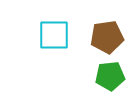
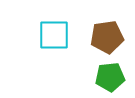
green pentagon: moved 1 px down
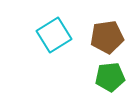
cyan square: rotated 32 degrees counterclockwise
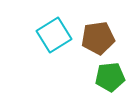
brown pentagon: moved 9 px left, 1 px down
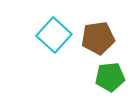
cyan square: rotated 16 degrees counterclockwise
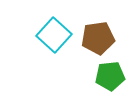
green pentagon: moved 1 px up
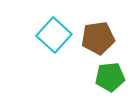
green pentagon: moved 1 px down
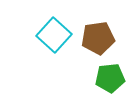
green pentagon: moved 1 px down
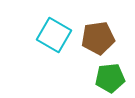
cyan square: rotated 12 degrees counterclockwise
